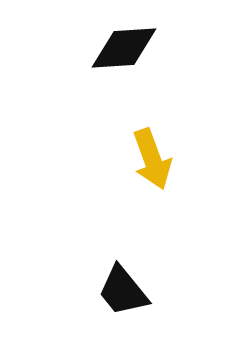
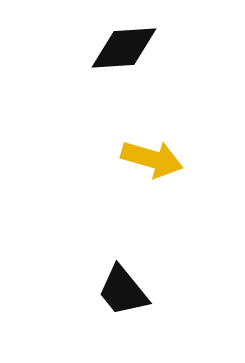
yellow arrow: rotated 54 degrees counterclockwise
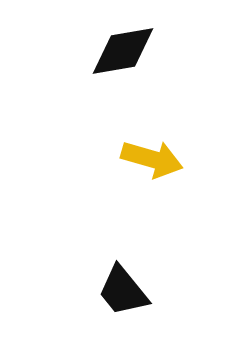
black diamond: moved 1 px left, 3 px down; rotated 6 degrees counterclockwise
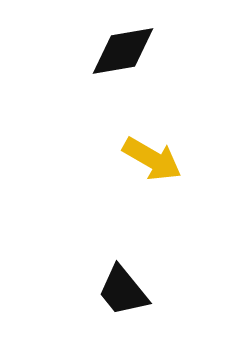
yellow arrow: rotated 14 degrees clockwise
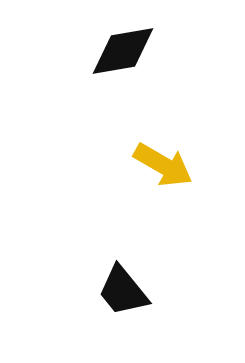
yellow arrow: moved 11 px right, 6 px down
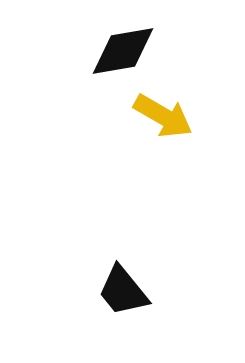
yellow arrow: moved 49 px up
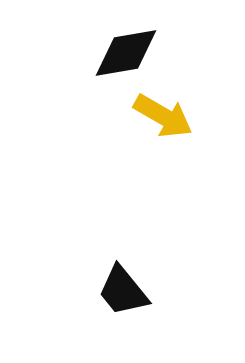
black diamond: moved 3 px right, 2 px down
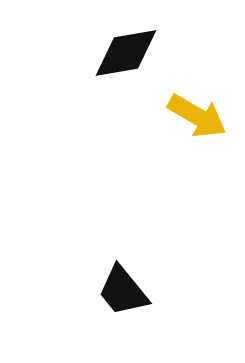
yellow arrow: moved 34 px right
